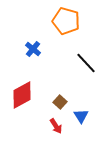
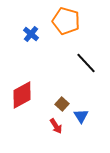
blue cross: moved 2 px left, 15 px up
brown square: moved 2 px right, 2 px down
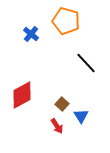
red arrow: moved 1 px right
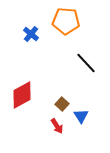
orange pentagon: rotated 12 degrees counterclockwise
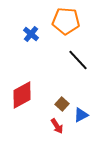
black line: moved 8 px left, 3 px up
blue triangle: moved 1 px up; rotated 35 degrees clockwise
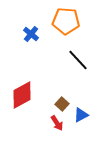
red arrow: moved 3 px up
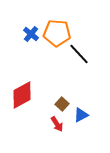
orange pentagon: moved 9 px left, 12 px down
black line: moved 1 px right, 6 px up
red arrow: moved 1 px down
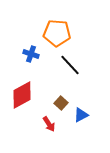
blue cross: moved 20 px down; rotated 21 degrees counterclockwise
black line: moved 9 px left, 11 px down
brown square: moved 1 px left, 1 px up
red arrow: moved 8 px left
